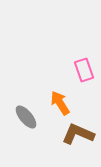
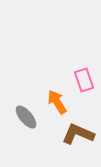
pink rectangle: moved 10 px down
orange arrow: moved 3 px left, 1 px up
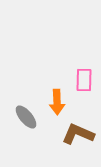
pink rectangle: rotated 20 degrees clockwise
orange arrow: rotated 150 degrees counterclockwise
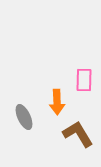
gray ellipse: moved 2 px left; rotated 15 degrees clockwise
brown L-shape: rotated 36 degrees clockwise
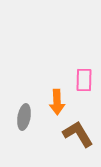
gray ellipse: rotated 35 degrees clockwise
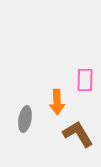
pink rectangle: moved 1 px right
gray ellipse: moved 1 px right, 2 px down
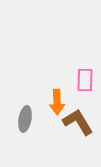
brown L-shape: moved 12 px up
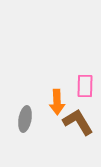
pink rectangle: moved 6 px down
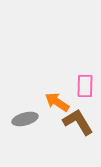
orange arrow: rotated 125 degrees clockwise
gray ellipse: rotated 65 degrees clockwise
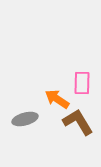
pink rectangle: moved 3 px left, 3 px up
orange arrow: moved 3 px up
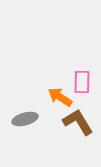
pink rectangle: moved 1 px up
orange arrow: moved 3 px right, 2 px up
